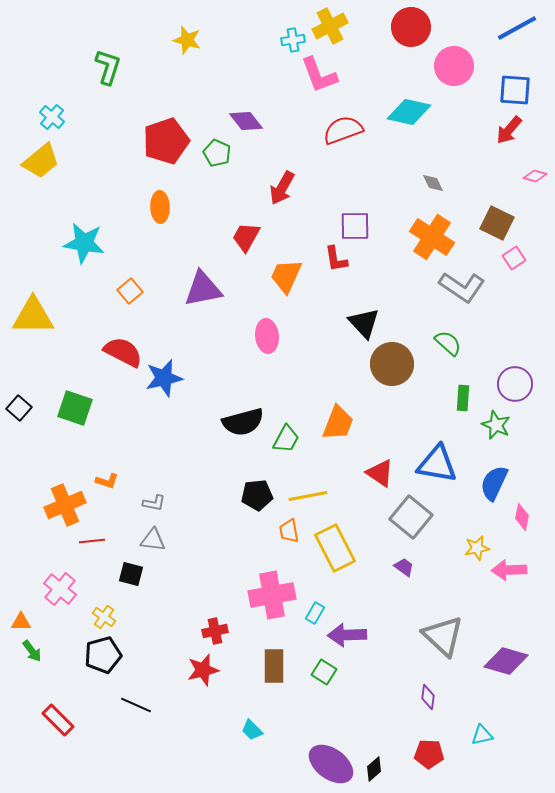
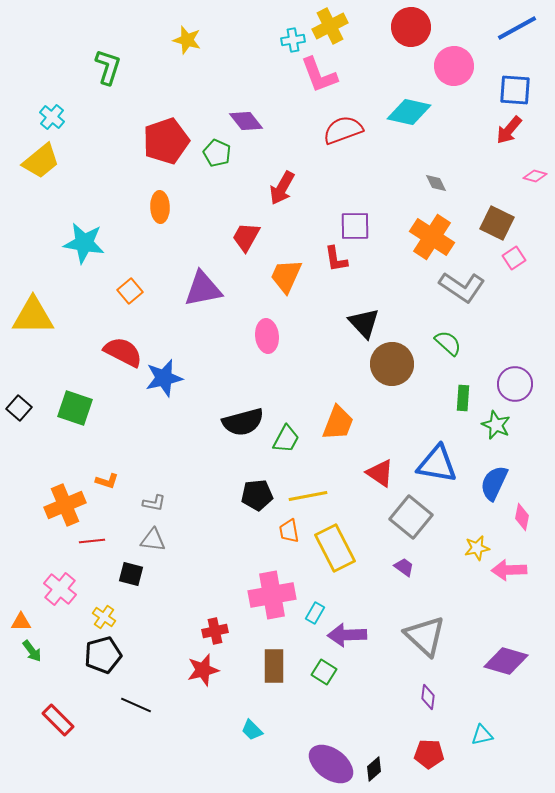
gray diamond at (433, 183): moved 3 px right
gray triangle at (443, 636): moved 18 px left
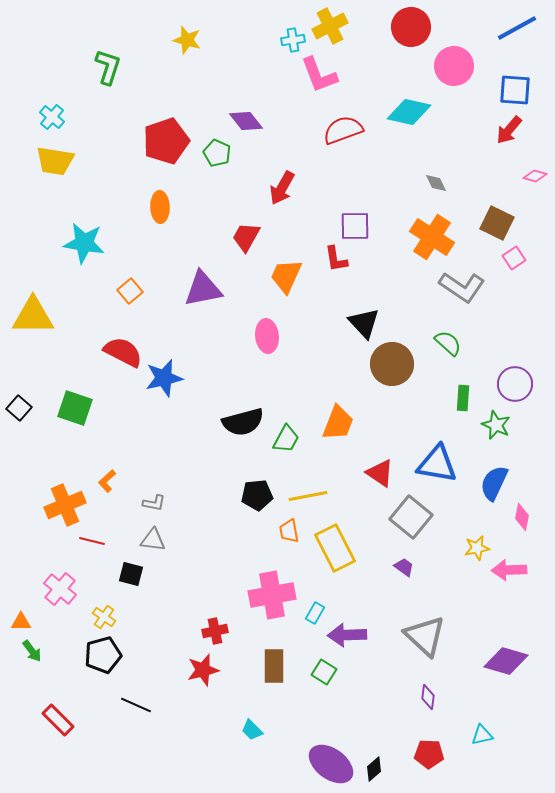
yellow trapezoid at (41, 161): moved 14 px right; rotated 48 degrees clockwise
orange L-shape at (107, 481): rotated 120 degrees clockwise
red line at (92, 541): rotated 20 degrees clockwise
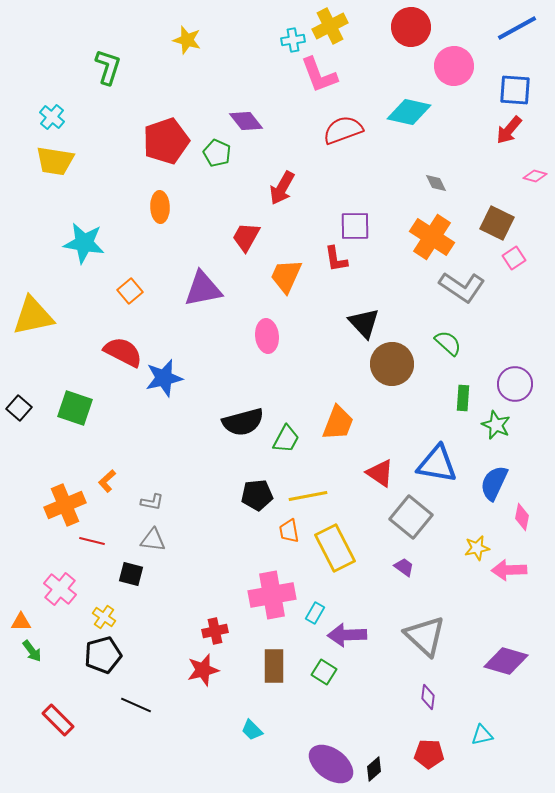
yellow triangle at (33, 316): rotated 12 degrees counterclockwise
gray L-shape at (154, 503): moved 2 px left, 1 px up
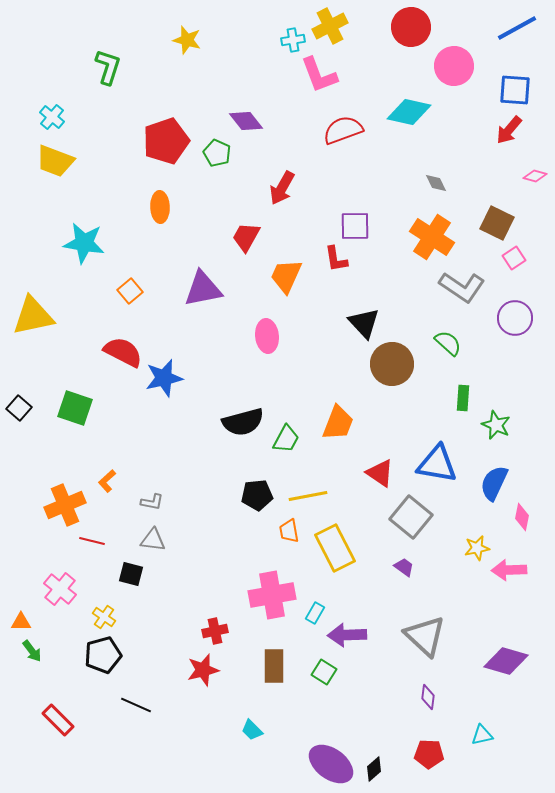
yellow trapezoid at (55, 161): rotated 12 degrees clockwise
purple circle at (515, 384): moved 66 px up
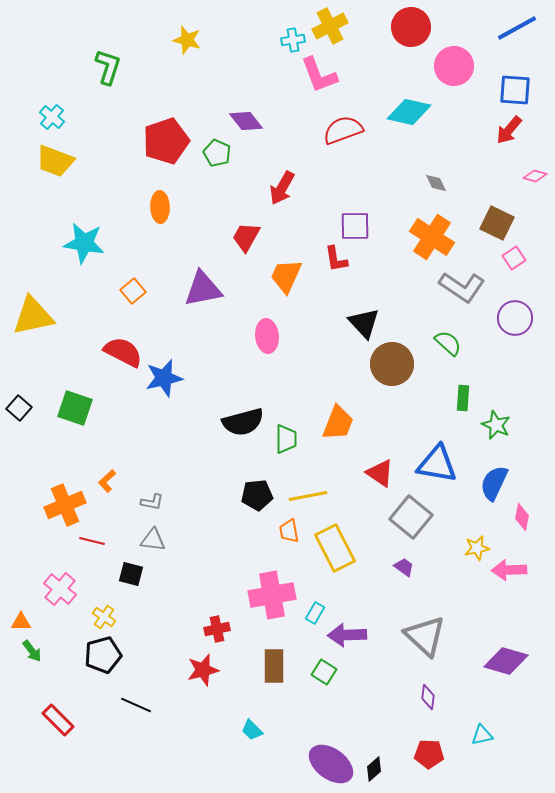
orange square at (130, 291): moved 3 px right
green trapezoid at (286, 439): rotated 28 degrees counterclockwise
red cross at (215, 631): moved 2 px right, 2 px up
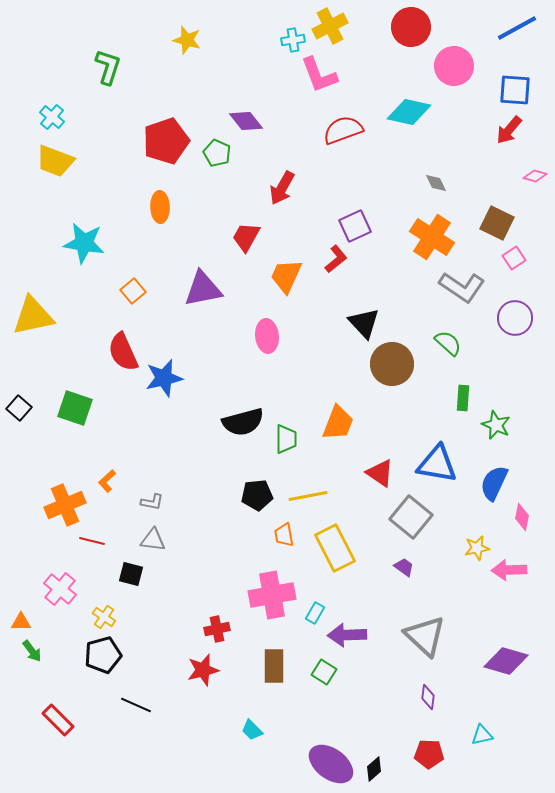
purple square at (355, 226): rotated 24 degrees counterclockwise
red L-shape at (336, 259): rotated 120 degrees counterclockwise
red semicircle at (123, 352): rotated 141 degrees counterclockwise
orange trapezoid at (289, 531): moved 5 px left, 4 px down
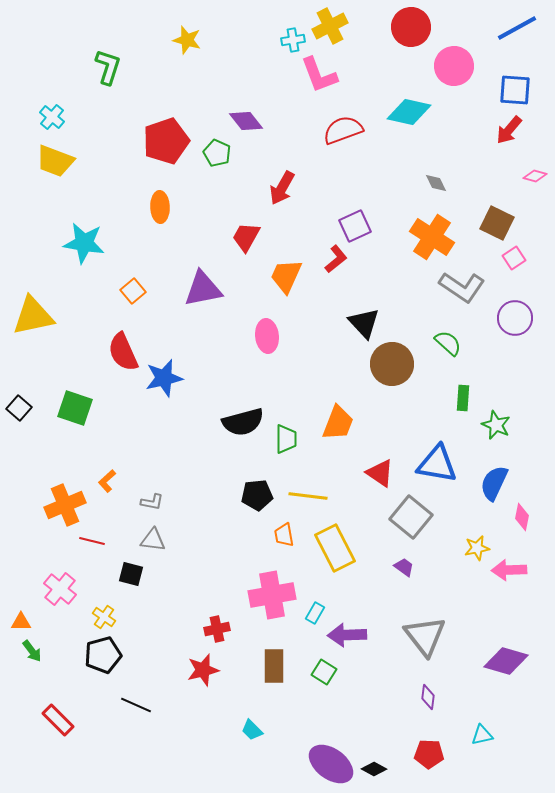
yellow line at (308, 496): rotated 18 degrees clockwise
gray triangle at (425, 636): rotated 9 degrees clockwise
black diamond at (374, 769): rotated 70 degrees clockwise
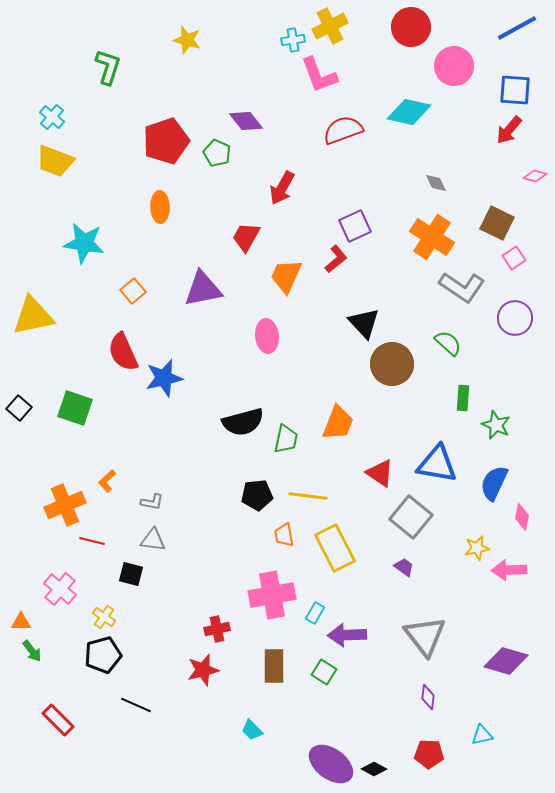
green trapezoid at (286, 439): rotated 12 degrees clockwise
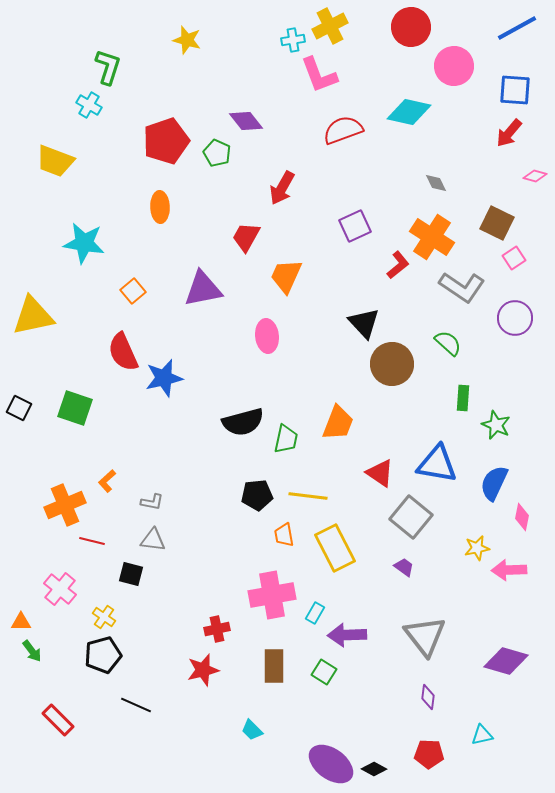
cyan cross at (52, 117): moved 37 px right, 12 px up; rotated 10 degrees counterclockwise
red arrow at (509, 130): moved 3 px down
red L-shape at (336, 259): moved 62 px right, 6 px down
black square at (19, 408): rotated 15 degrees counterclockwise
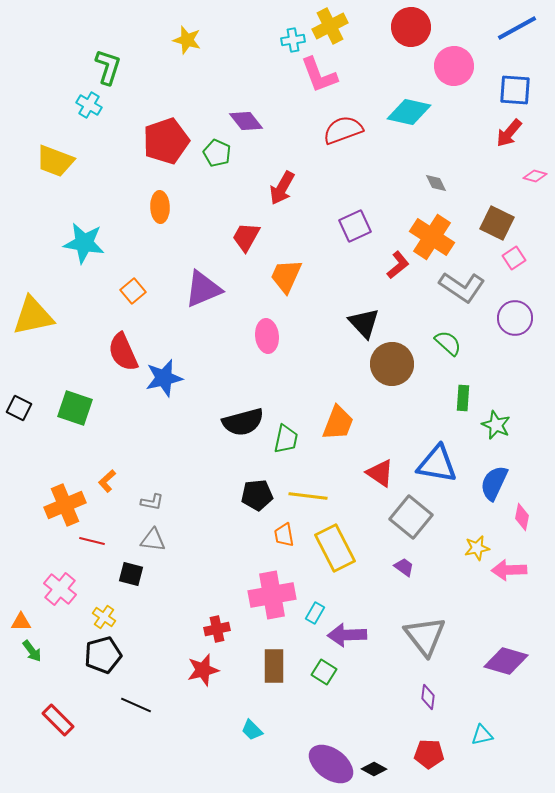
purple triangle at (203, 289): rotated 12 degrees counterclockwise
